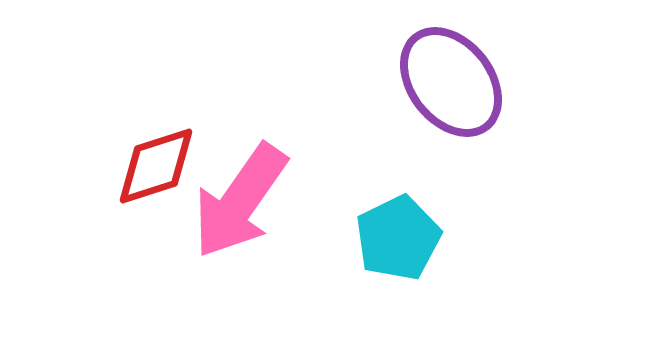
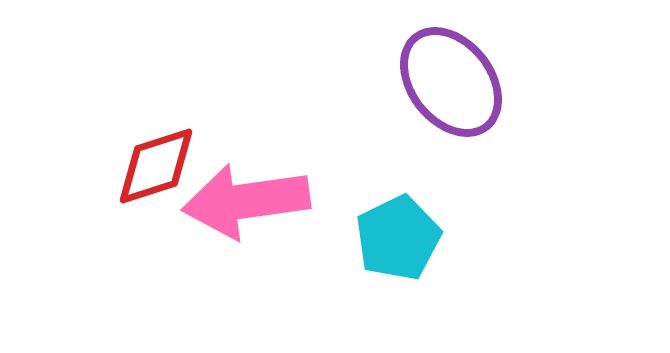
pink arrow: moved 6 px right; rotated 47 degrees clockwise
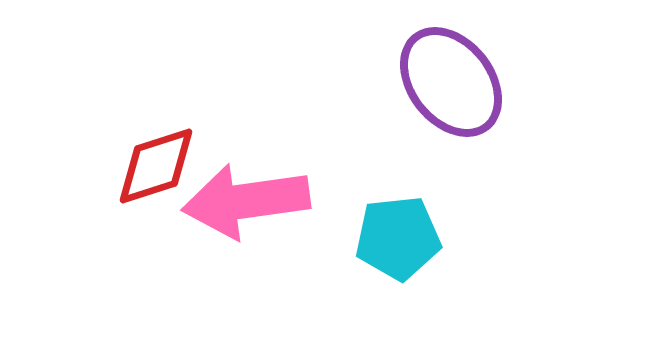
cyan pentagon: rotated 20 degrees clockwise
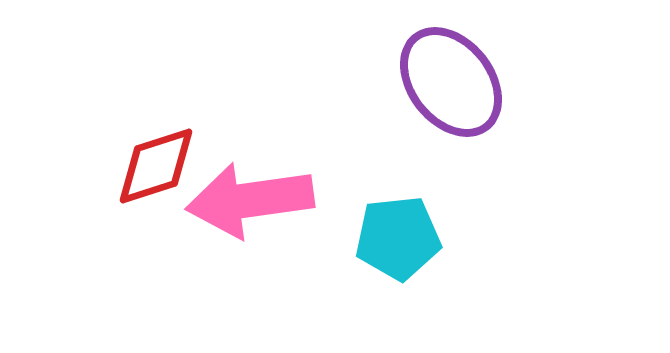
pink arrow: moved 4 px right, 1 px up
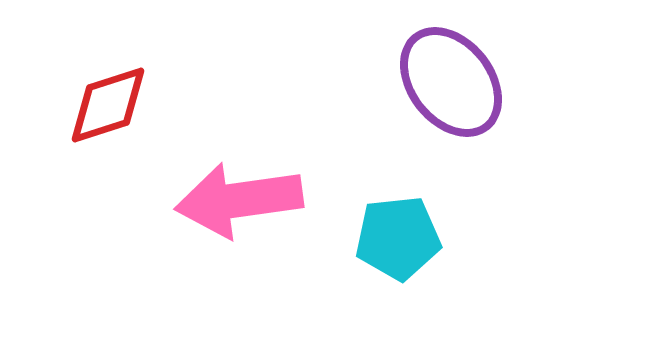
red diamond: moved 48 px left, 61 px up
pink arrow: moved 11 px left
